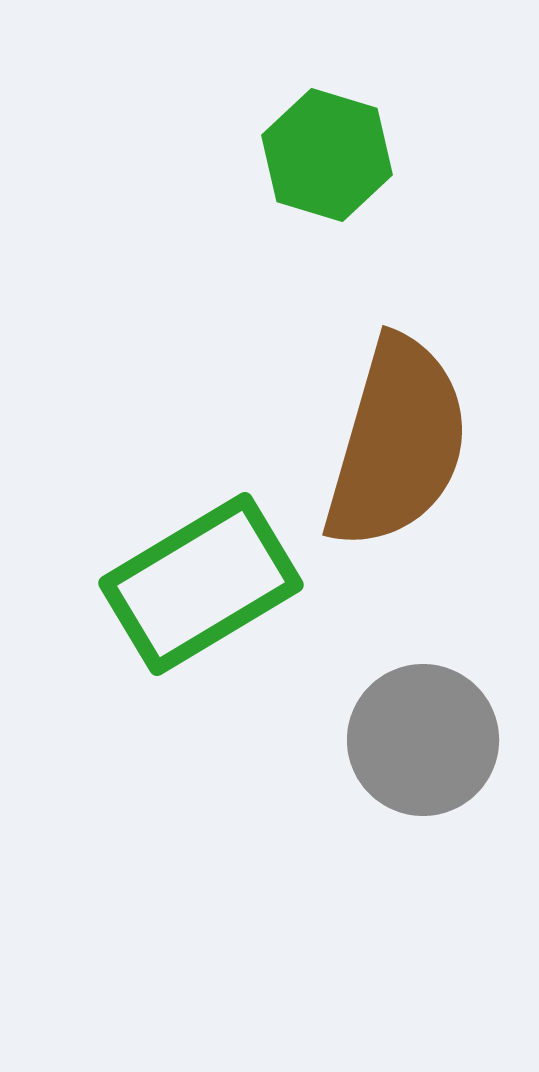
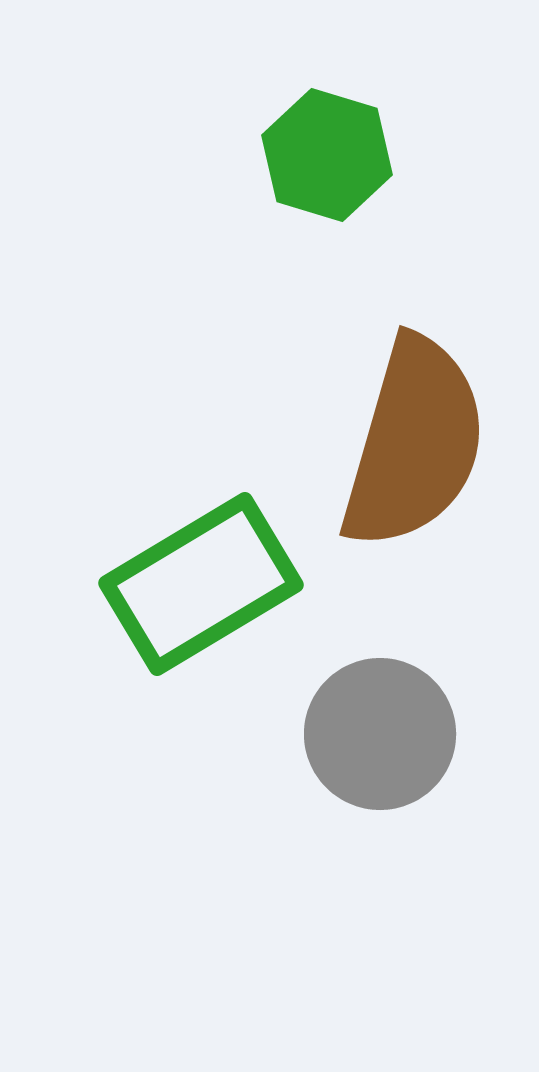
brown semicircle: moved 17 px right
gray circle: moved 43 px left, 6 px up
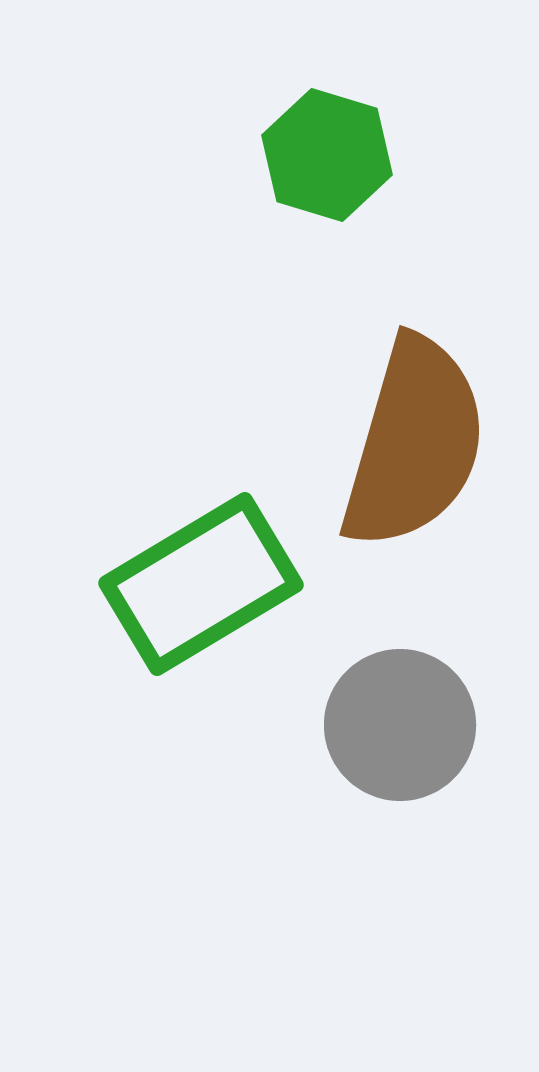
gray circle: moved 20 px right, 9 px up
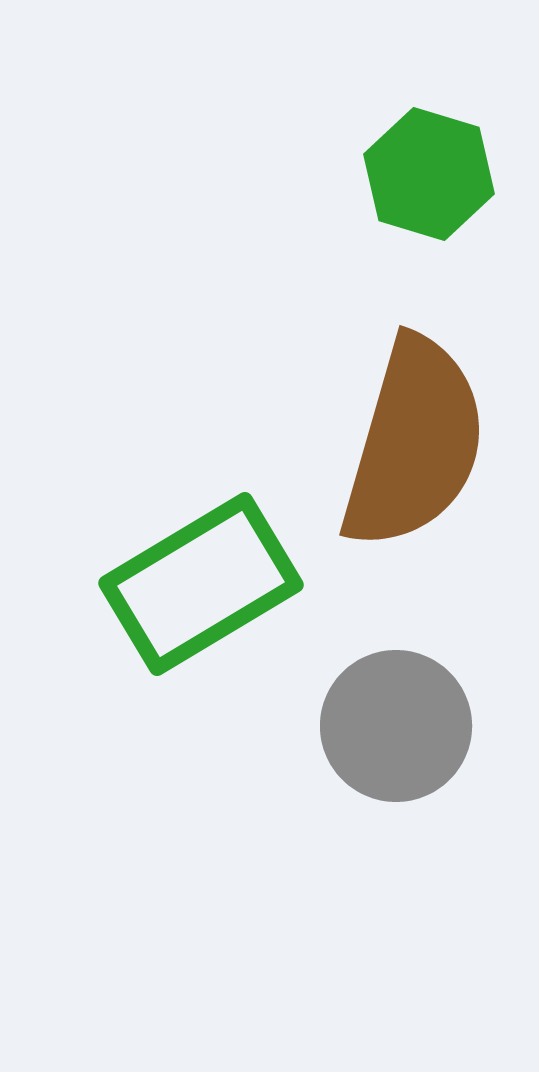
green hexagon: moved 102 px right, 19 px down
gray circle: moved 4 px left, 1 px down
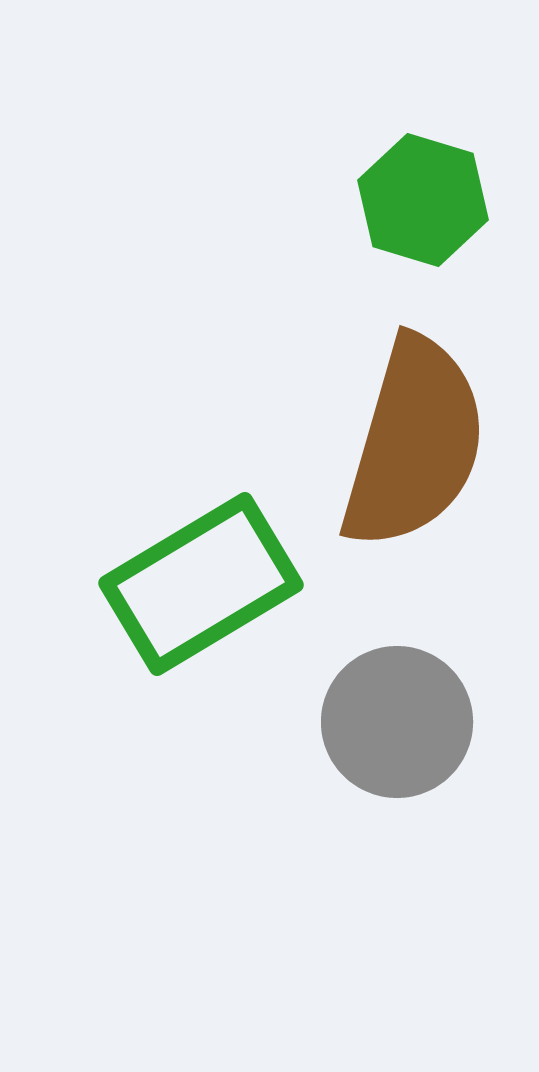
green hexagon: moved 6 px left, 26 px down
gray circle: moved 1 px right, 4 px up
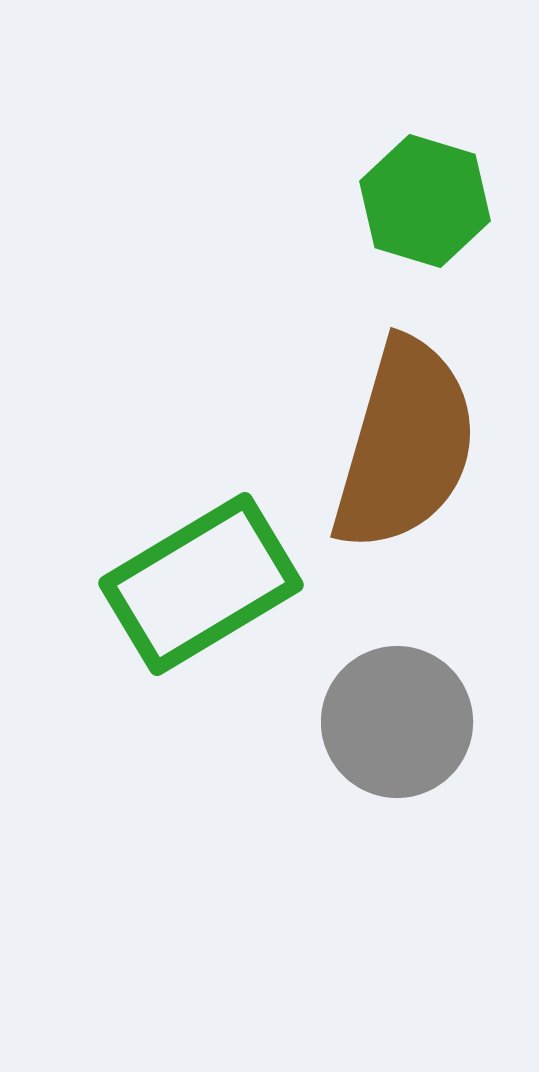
green hexagon: moved 2 px right, 1 px down
brown semicircle: moved 9 px left, 2 px down
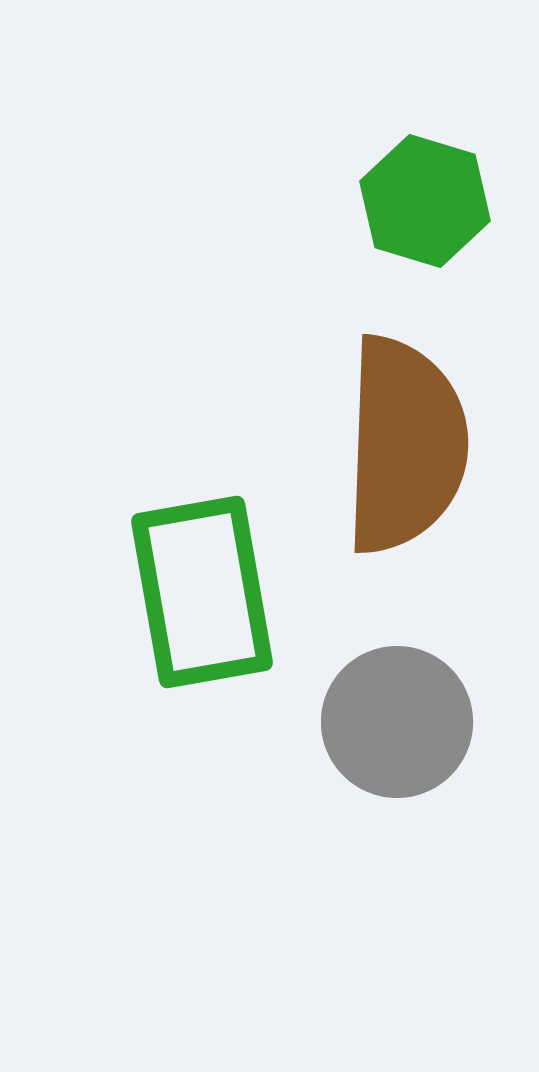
brown semicircle: rotated 14 degrees counterclockwise
green rectangle: moved 1 px right, 8 px down; rotated 69 degrees counterclockwise
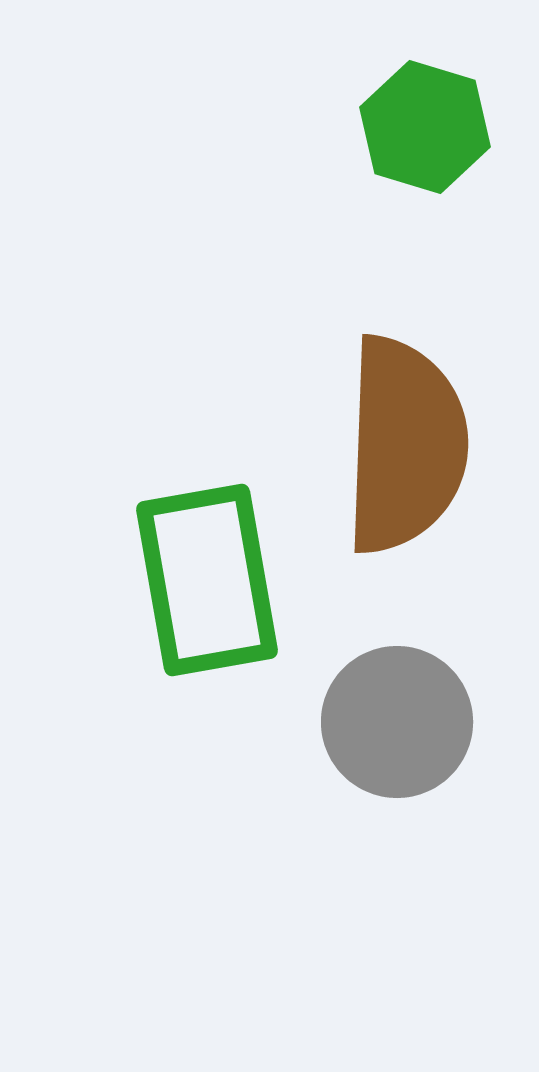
green hexagon: moved 74 px up
green rectangle: moved 5 px right, 12 px up
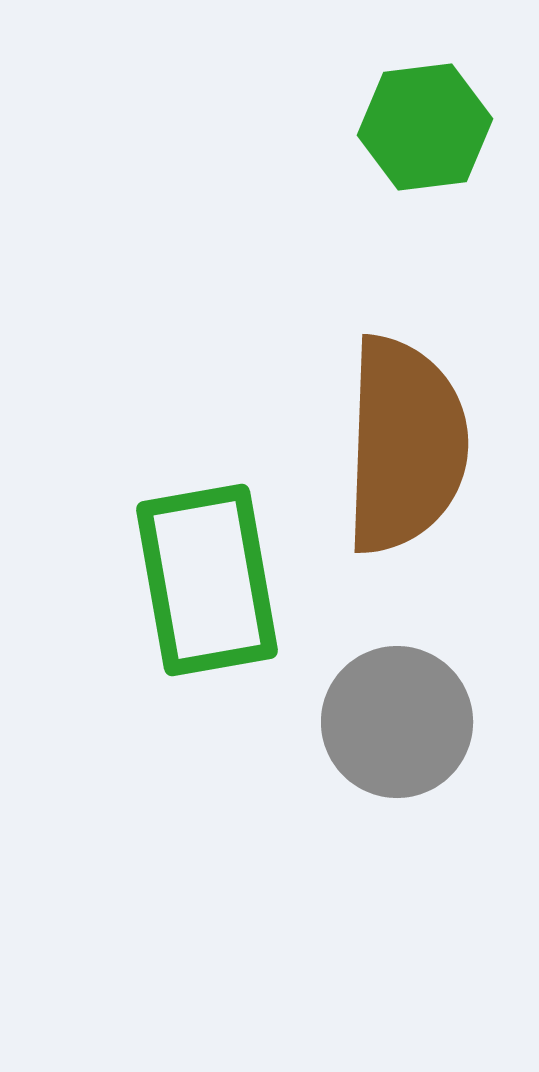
green hexagon: rotated 24 degrees counterclockwise
